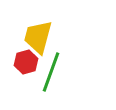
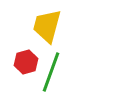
yellow trapezoid: moved 9 px right, 11 px up
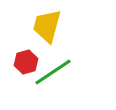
green line: moved 2 px right; rotated 36 degrees clockwise
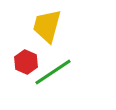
red hexagon: rotated 20 degrees counterclockwise
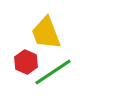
yellow trapezoid: moved 1 px left, 7 px down; rotated 36 degrees counterclockwise
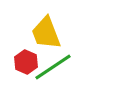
green line: moved 5 px up
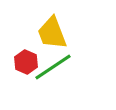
yellow trapezoid: moved 6 px right
